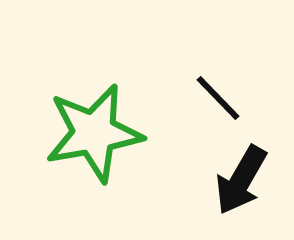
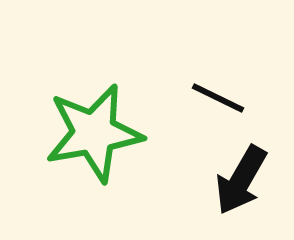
black line: rotated 20 degrees counterclockwise
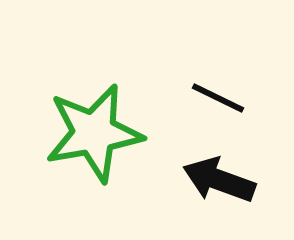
black arrow: moved 22 px left; rotated 80 degrees clockwise
